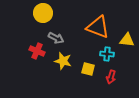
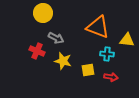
yellow square: moved 1 px down; rotated 24 degrees counterclockwise
red arrow: rotated 96 degrees counterclockwise
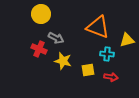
yellow circle: moved 2 px left, 1 px down
yellow triangle: rotated 21 degrees counterclockwise
red cross: moved 2 px right, 2 px up
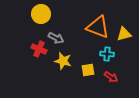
yellow triangle: moved 3 px left, 6 px up
red arrow: rotated 24 degrees clockwise
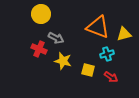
cyan cross: rotated 24 degrees counterclockwise
yellow square: rotated 24 degrees clockwise
